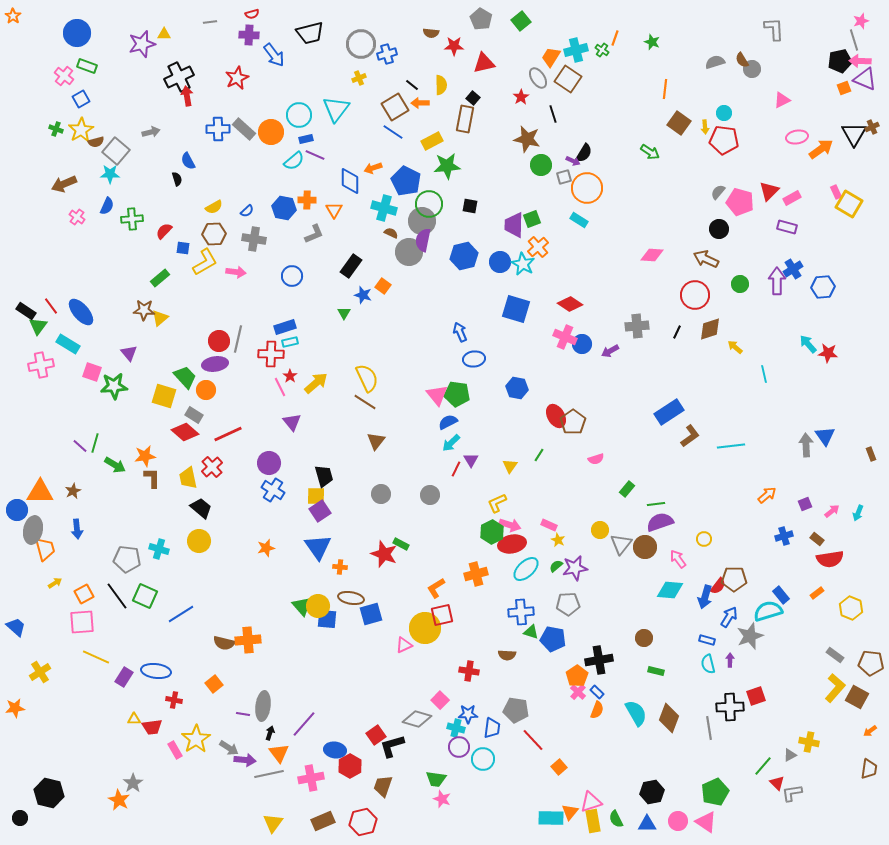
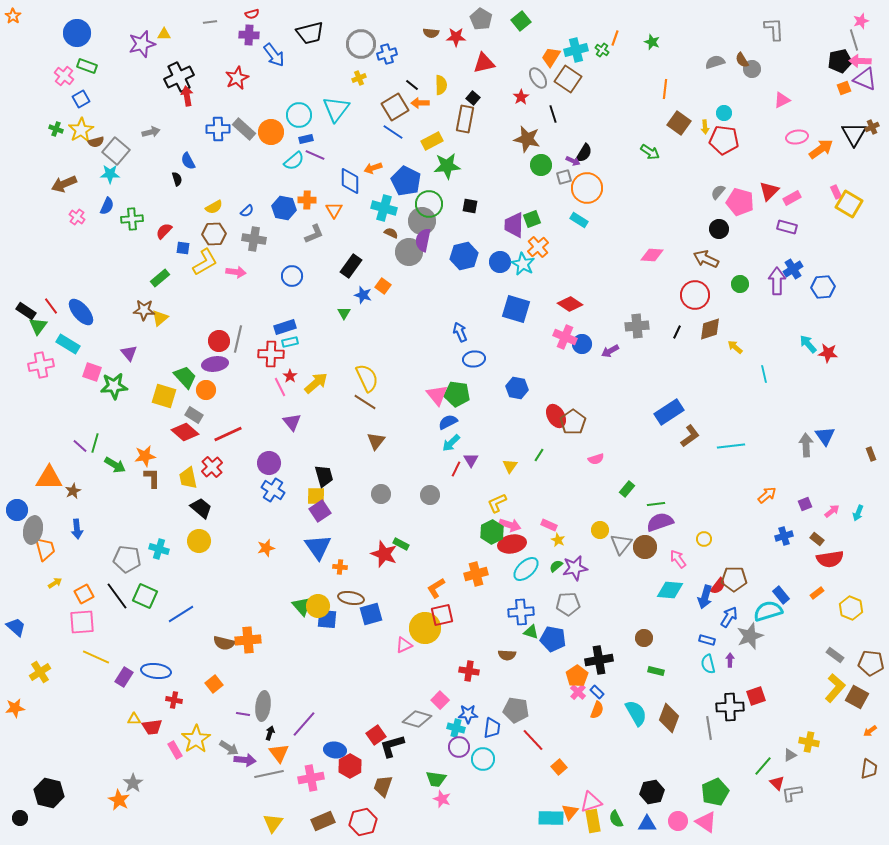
red star at (454, 46): moved 2 px right, 9 px up
orange triangle at (40, 492): moved 9 px right, 14 px up
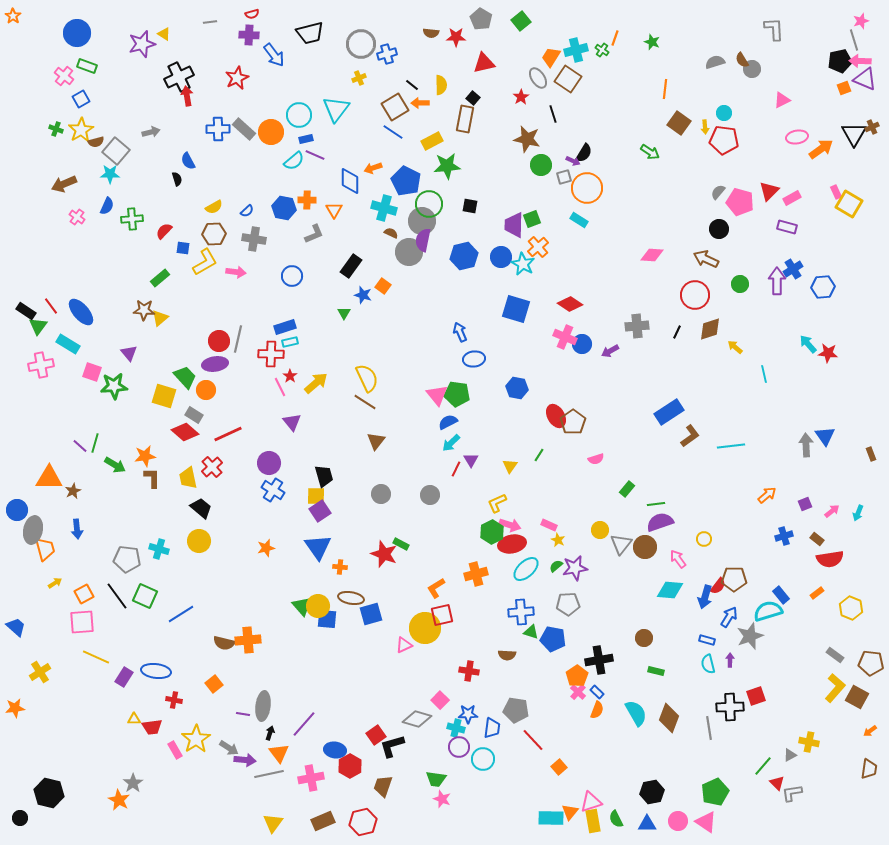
yellow triangle at (164, 34): rotated 32 degrees clockwise
blue circle at (500, 262): moved 1 px right, 5 px up
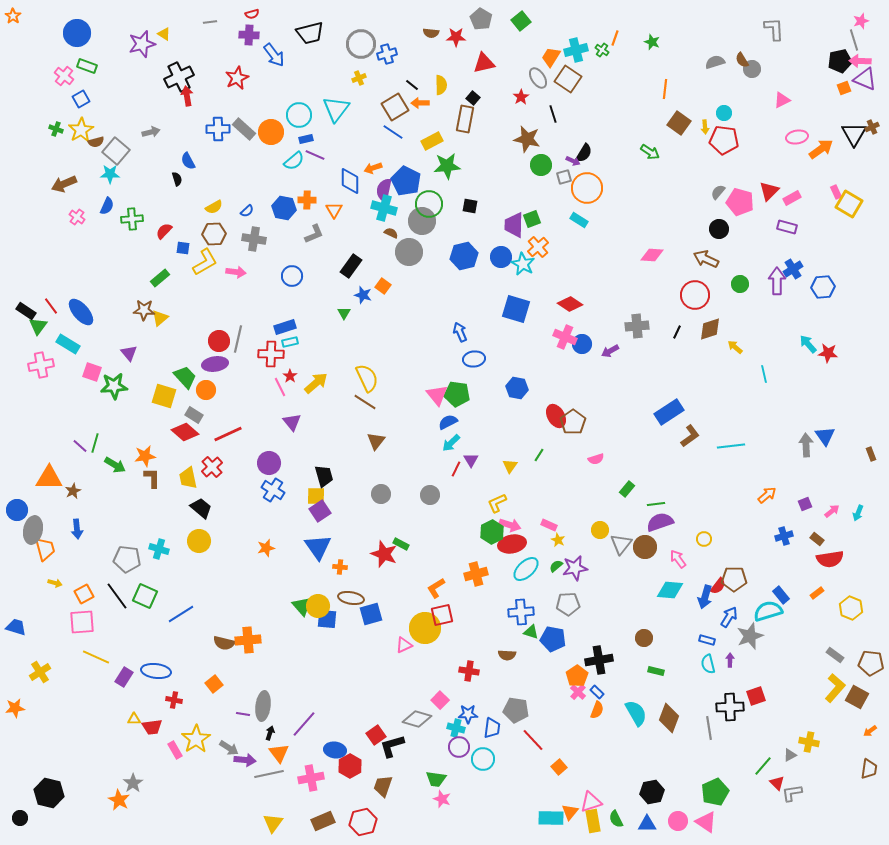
purple semicircle at (423, 240): moved 39 px left, 50 px up
yellow arrow at (55, 583): rotated 48 degrees clockwise
blue trapezoid at (16, 627): rotated 25 degrees counterclockwise
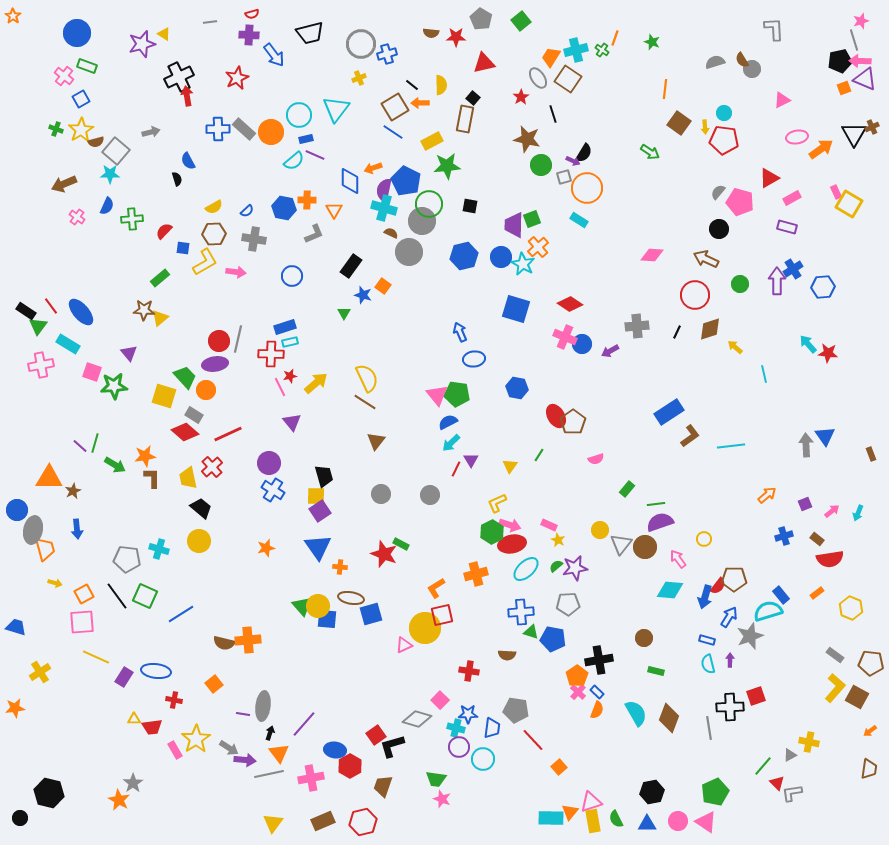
red triangle at (769, 191): moved 13 px up; rotated 15 degrees clockwise
red star at (290, 376): rotated 24 degrees clockwise
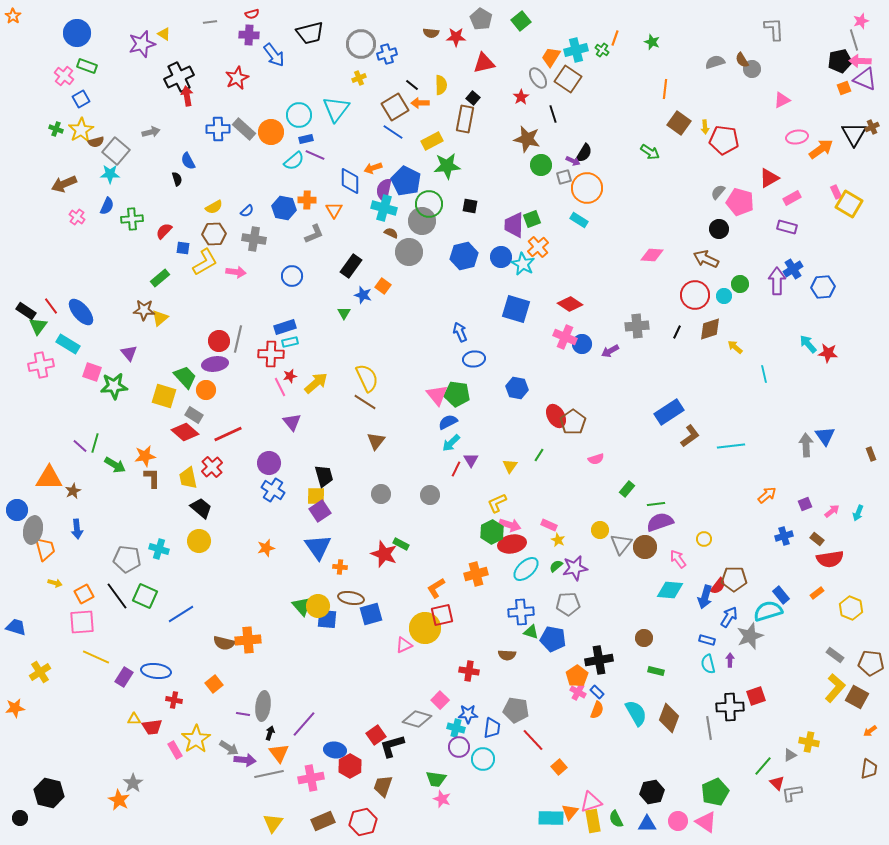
cyan circle at (724, 113): moved 183 px down
pink cross at (578, 692): rotated 14 degrees counterclockwise
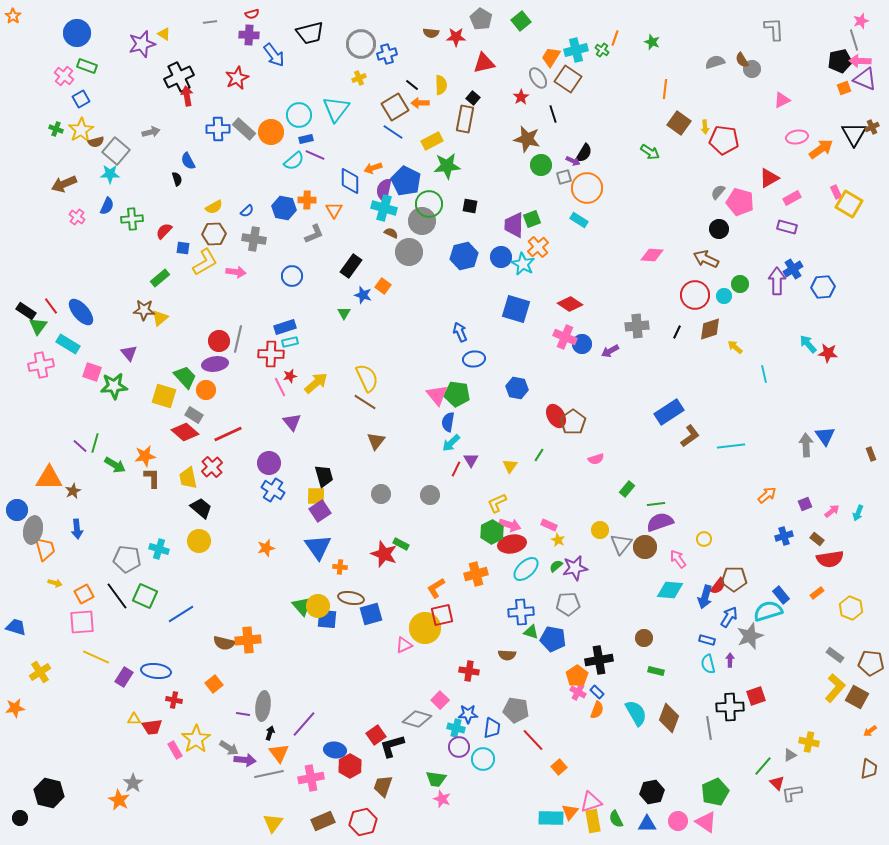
blue semicircle at (448, 422): rotated 54 degrees counterclockwise
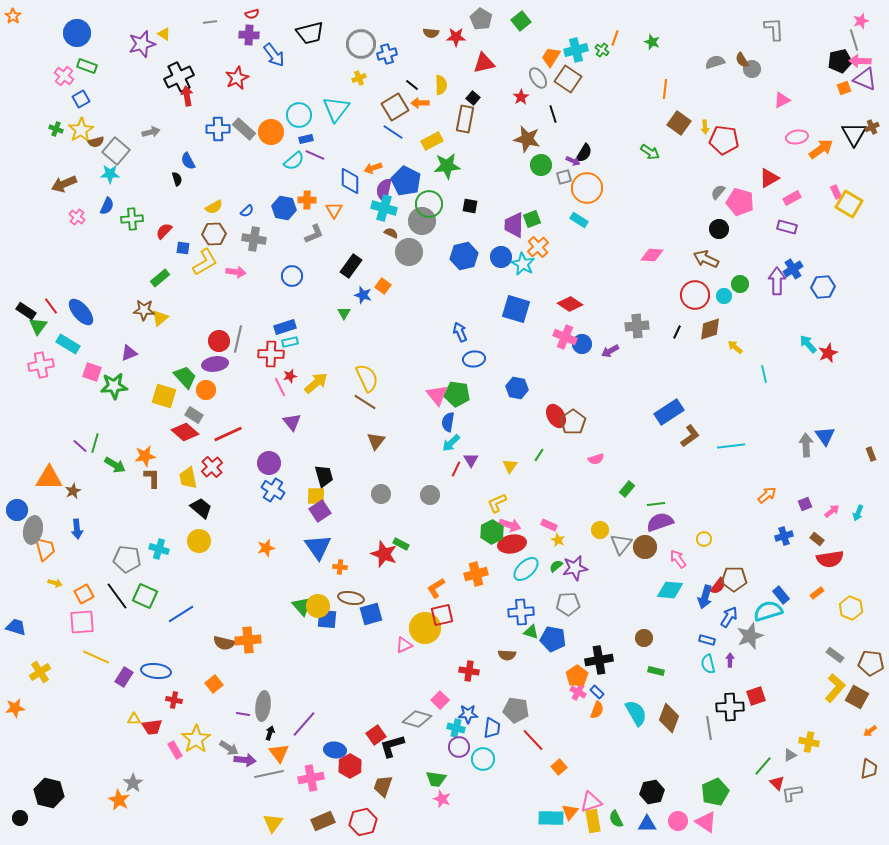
purple triangle at (129, 353): rotated 48 degrees clockwise
red star at (828, 353): rotated 30 degrees counterclockwise
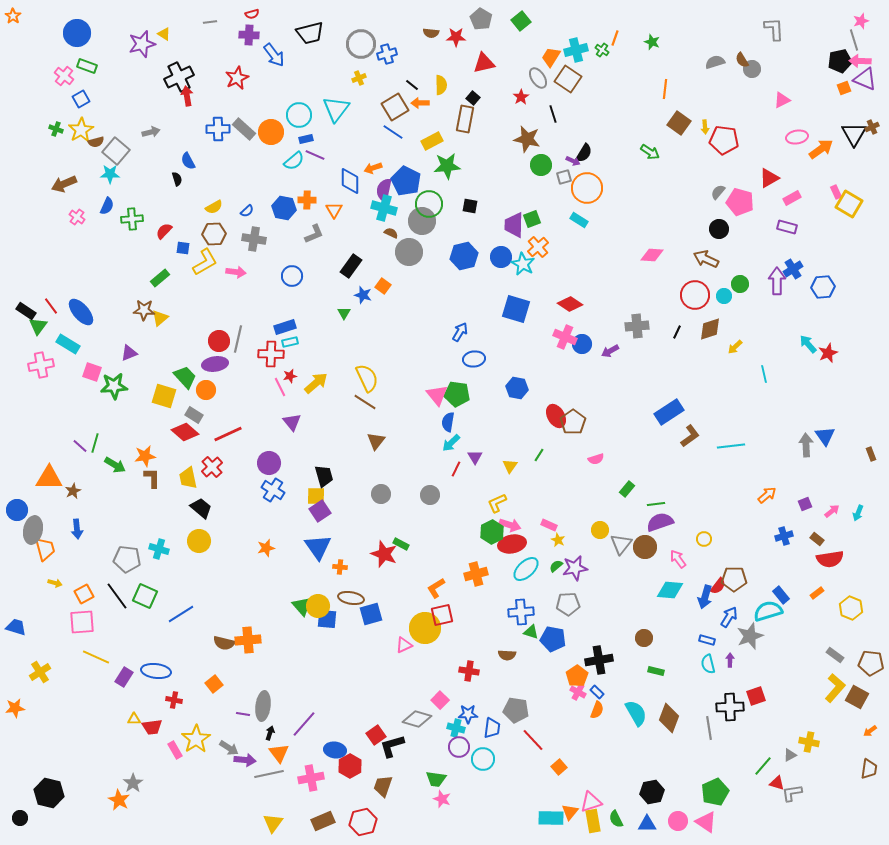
blue arrow at (460, 332): rotated 54 degrees clockwise
yellow arrow at (735, 347): rotated 84 degrees counterclockwise
purple triangle at (471, 460): moved 4 px right, 3 px up
red triangle at (777, 783): rotated 28 degrees counterclockwise
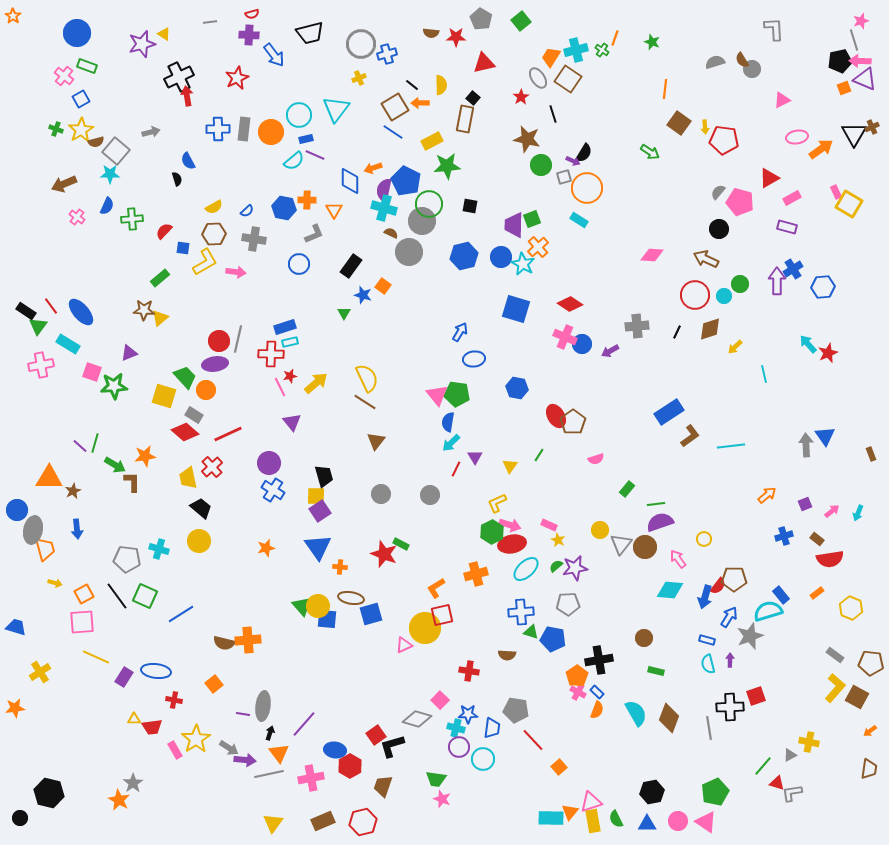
gray rectangle at (244, 129): rotated 55 degrees clockwise
blue circle at (292, 276): moved 7 px right, 12 px up
brown L-shape at (152, 478): moved 20 px left, 4 px down
